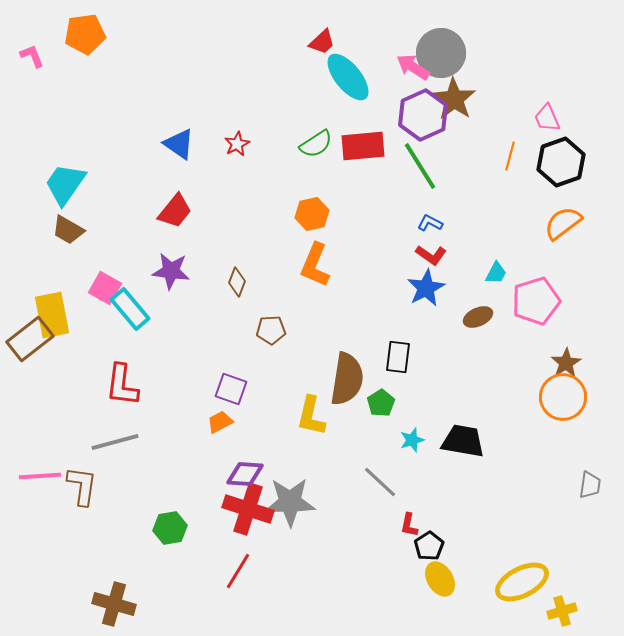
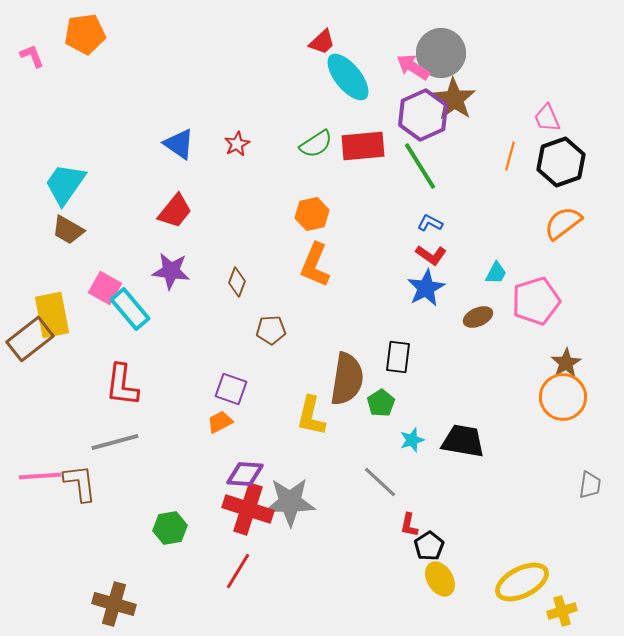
brown L-shape at (82, 486): moved 2 px left, 3 px up; rotated 15 degrees counterclockwise
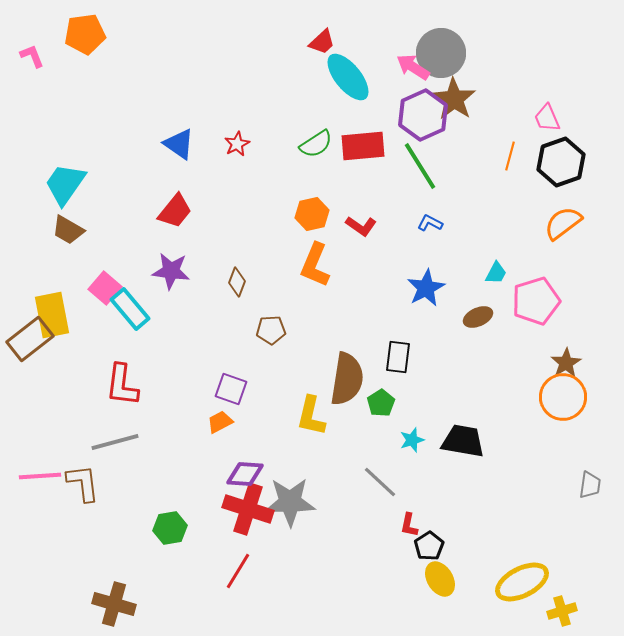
red L-shape at (431, 255): moved 70 px left, 29 px up
pink square at (105, 288): rotated 12 degrees clockwise
brown L-shape at (80, 483): moved 3 px right
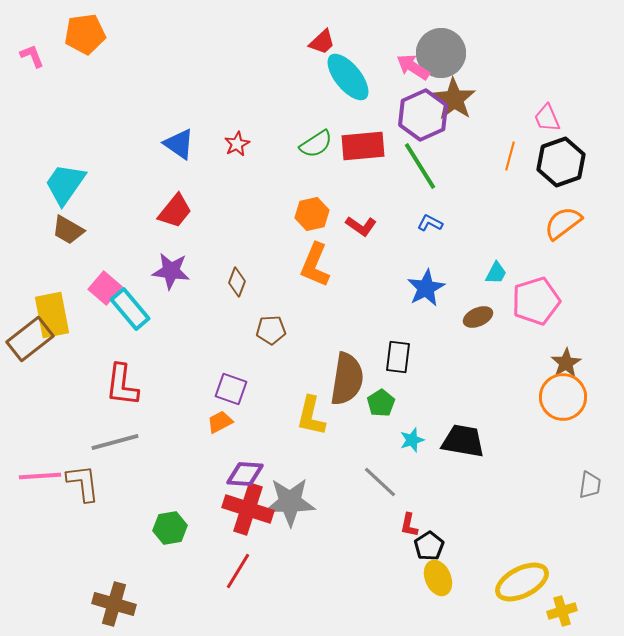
yellow ellipse at (440, 579): moved 2 px left, 1 px up; rotated 8 degrees clockwise
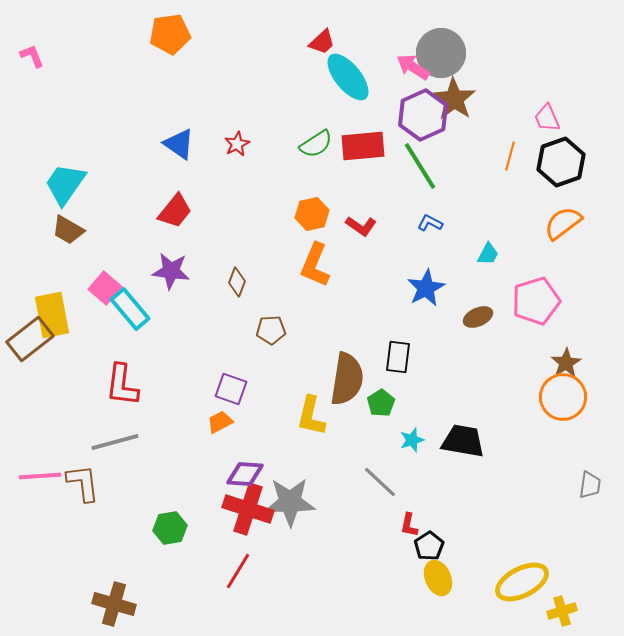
orange pentagon at (85, 34): moved 85 px right
cyan trapezoid at (496, 273): moved 8 px left, 19 px up
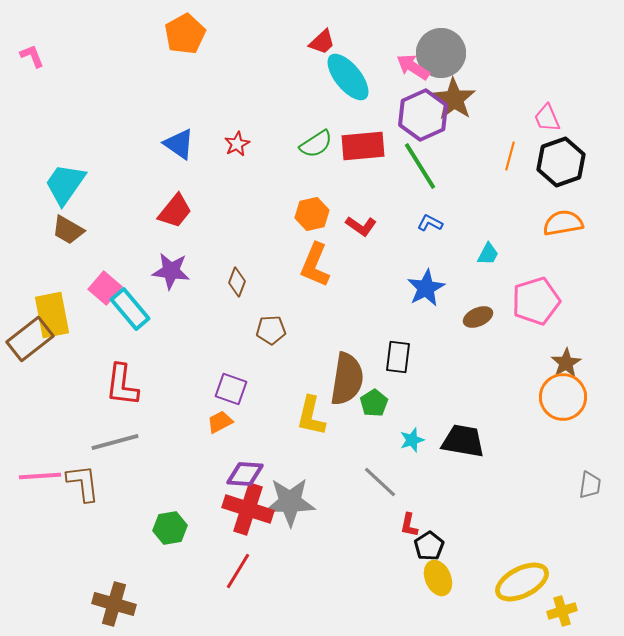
orange pentagon at (170, 34): moved 15 px right; rotated 21 degrees counterclockwise
orange semicircle at (563, 223): rotated 27 degrees clockwise
green pentagon at (381, 403): moved 7 px left
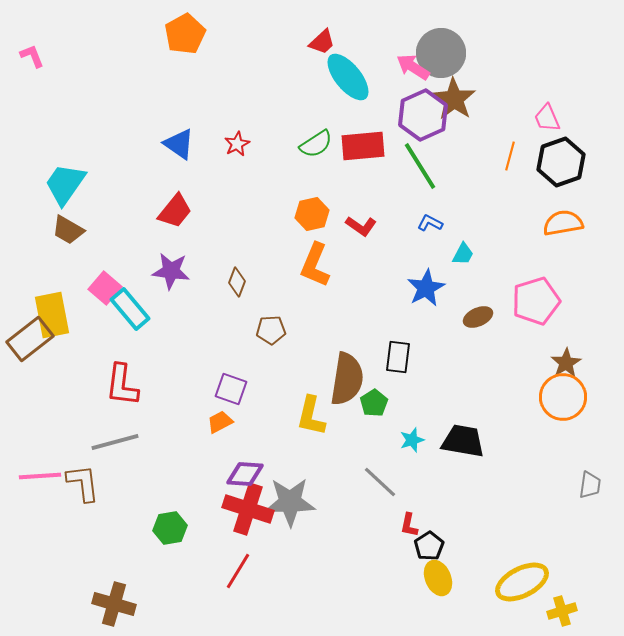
cyan trapezoid at (488, 254): moved 25 px left
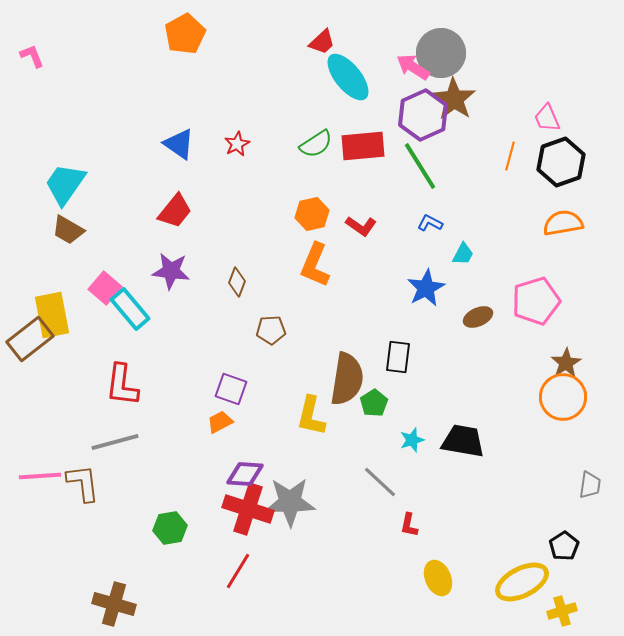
black pentagon at (429, 546): moved 135 px right
